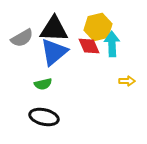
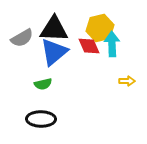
yellow hexagon: moved 2 px right, 1 px down
black ellipse: moved 3 px left, 2 px down; rotated 12 degrees counterclockwise
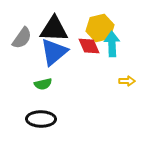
gray semicircle: rotated 25 degrees counterclockwise
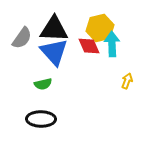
blue triangle: rotated 32 degrees counterclockwise
yellow arrow: rotated 70 degrees counterclockwise
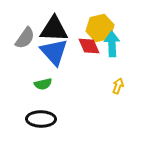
gray semicircle: moved 3 px right
yellow arrow: moved 9 px left, 5 px down
